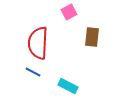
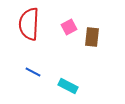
pink square: moved 15 px down
red semicircle: moved 9 px left, 19 px up
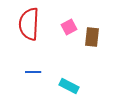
blue line: rotated 28 degrees counterclockwise
cyan rectangle: moved 1 px right
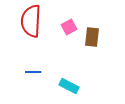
red semicircle: moved 2 px right, 3 px up
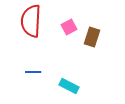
brown rectangle: rotated 12 degrees clockwise
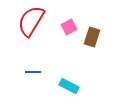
red semicircle: rotated 28 degrees clockwise
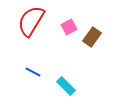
brown rectangle: rotated 18 degrees clockwise
blue line: rotated 28 degrees clockwise
cyan rectangle: moved 3 px left; rotated 18 degrees clockwise
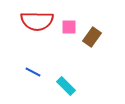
red semicircle: moved 6 px right; rotated 120 degrees counterclockwise
pink square: rotated 28 degrees clockwise
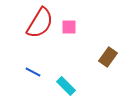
red semicircle: moved 3 px right, 2 px down; rotated 60 degrees counterclockwise
brown rectangle: moved 16 px right, 20 px down
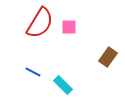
cyan rectangle: moved 3 px left, 1 px up
